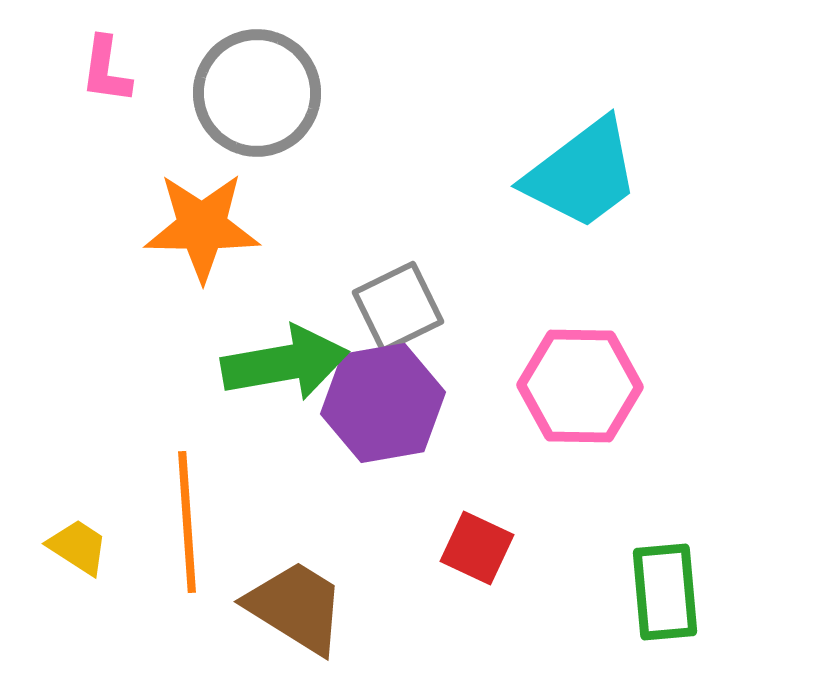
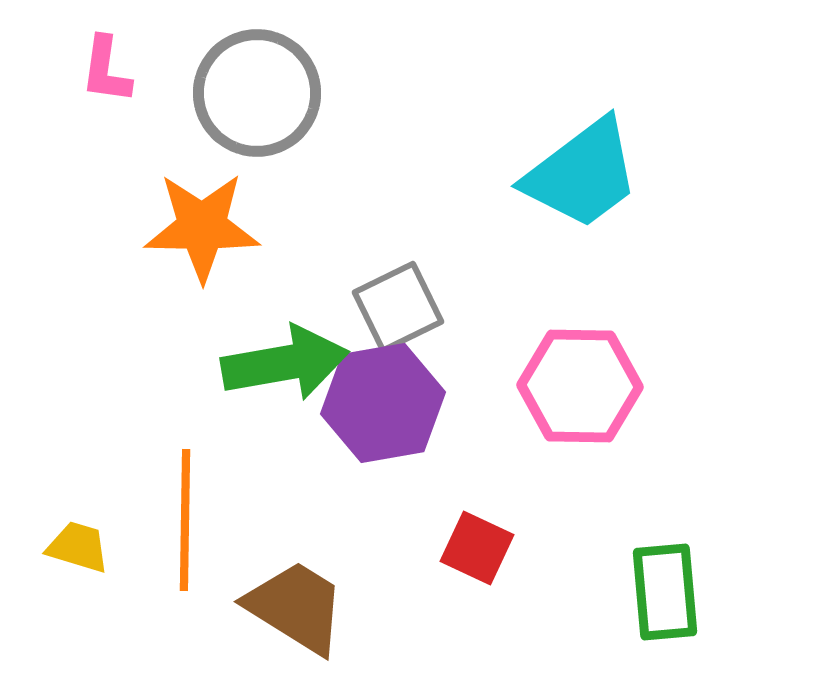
orange line: moved 2 px left, 2 px up; rotated 5 degrees clockwise
yellow trapezoid: rotated 16 degrees counterclockwise
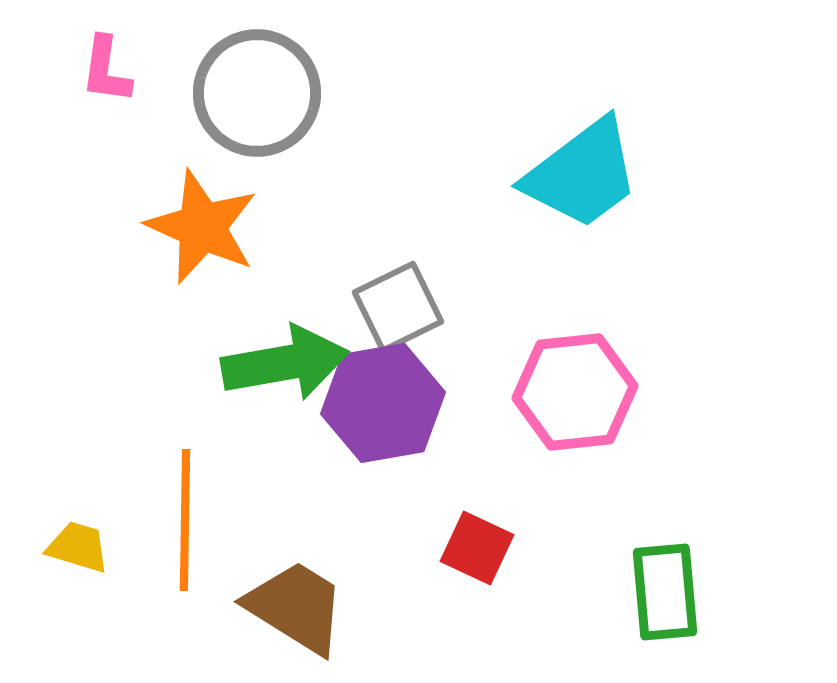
orange star: rotated 23 degrees clockwise
pink hexagon: moved 5 px left, 6 px down; rotated 7 degrees counterclockwise
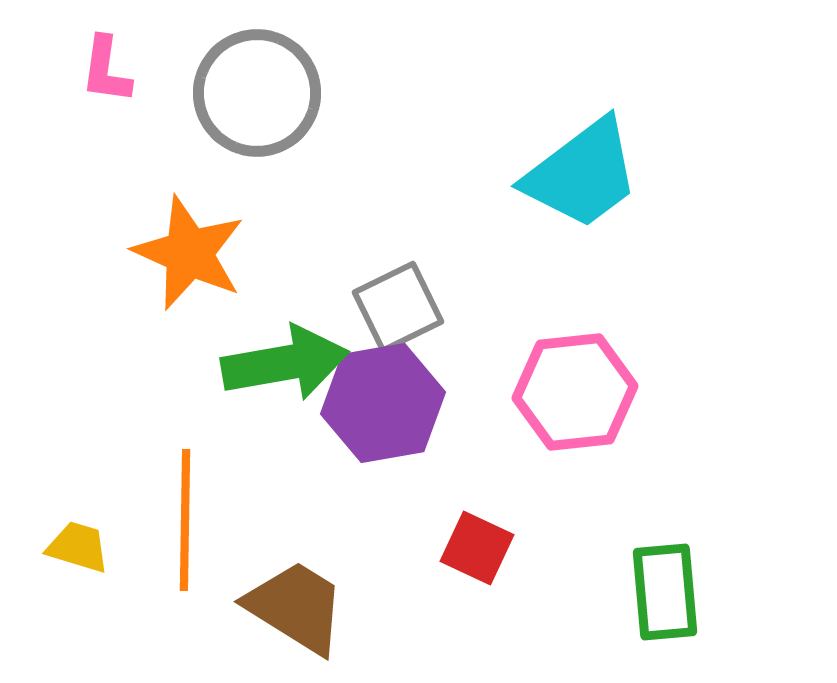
orange star: moved 13 px left, 26 px down
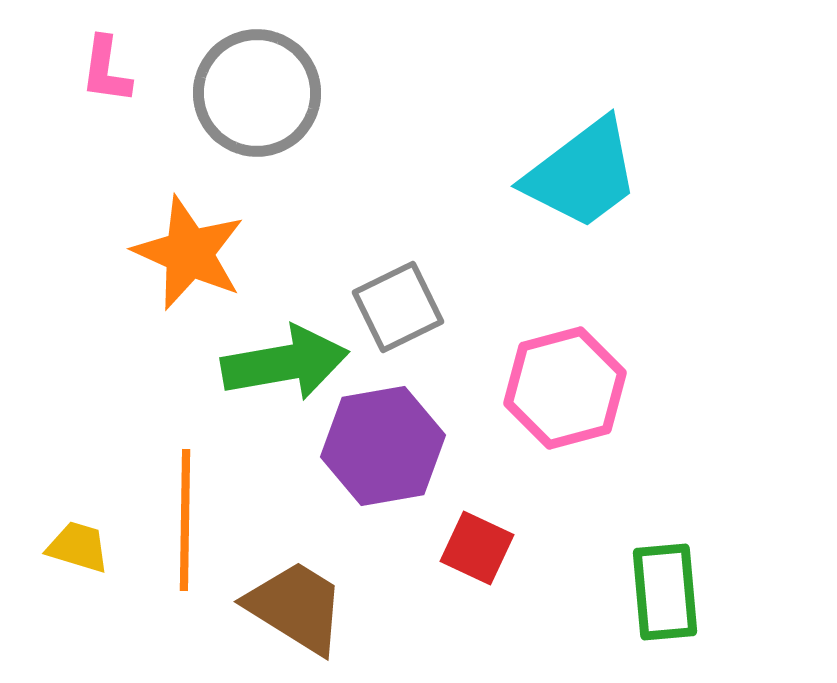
pink hexagon: moved 10 px left, 4 px up; rotated 9 degrees counterclockwise
purple hexagon: moved 43 px down
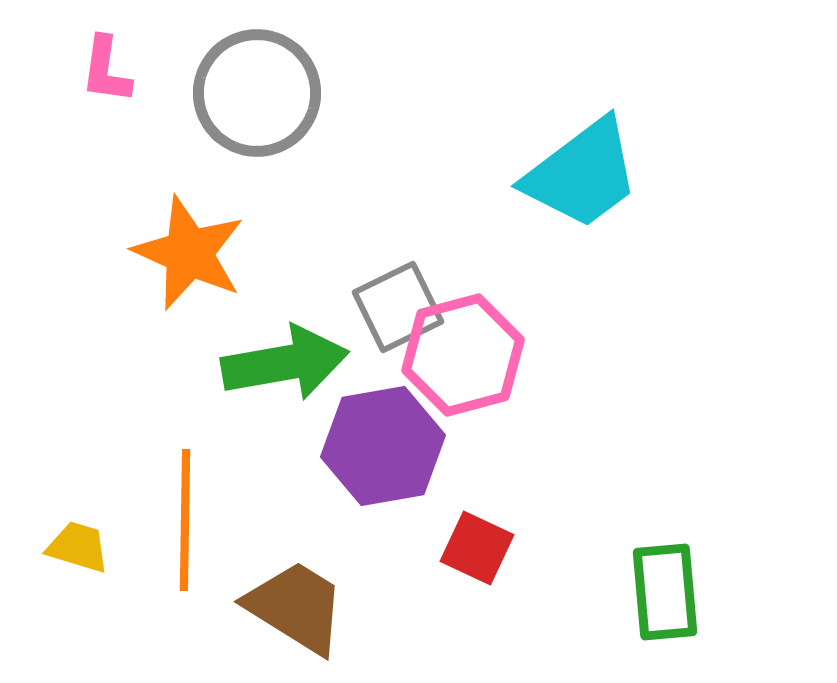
pink hexagon: moved 102 px left, 33 px up
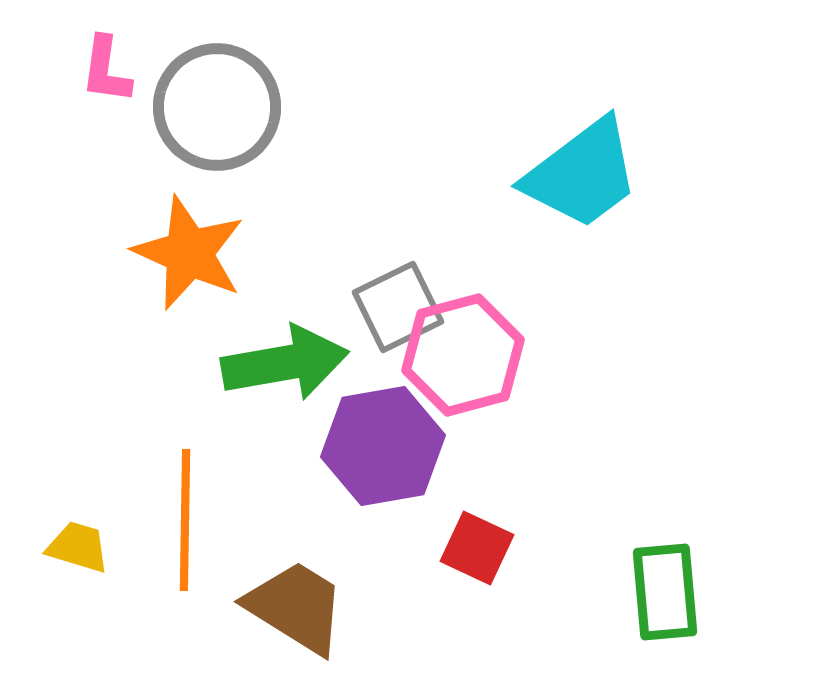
gray circle: moved 40 px left, 14 px down
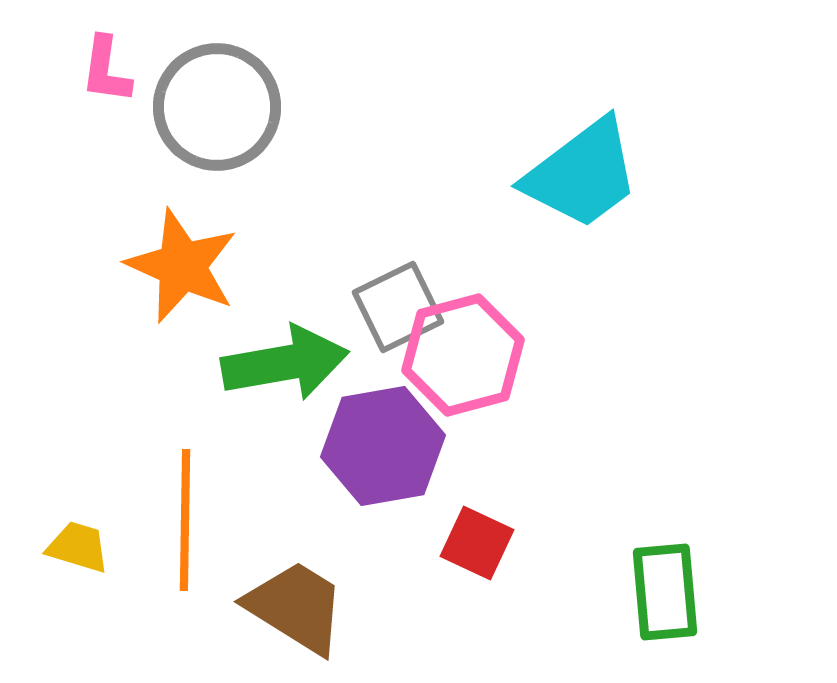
orange star: moved 7 px left, 13 px down
red square: moved 5 px up
